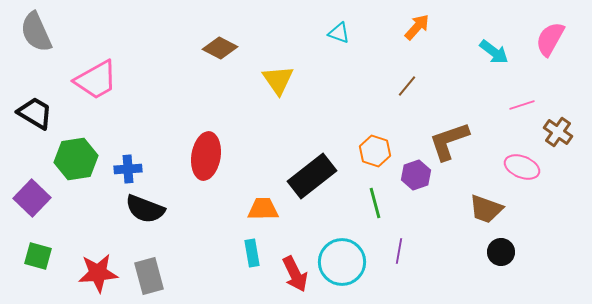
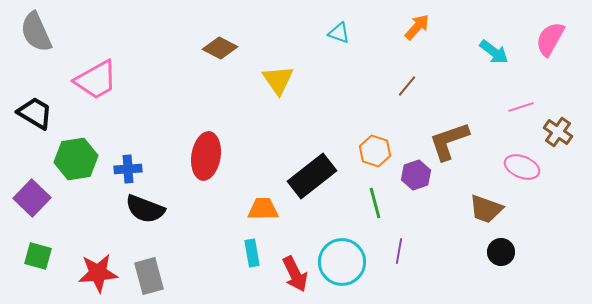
pink line: moved 1 px left, 2 px down
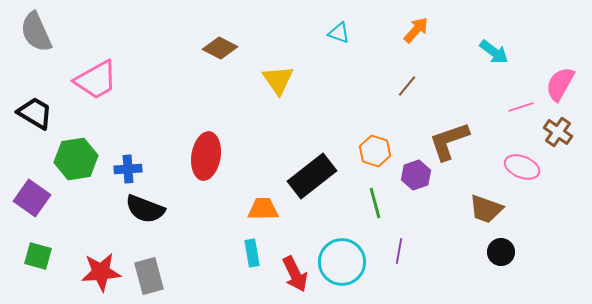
orange arrow: moved 1 px left, 3 px down
pink semicircle: moved 10 px right, 45 px down
purple square: rotated 9 degrees counterclockwise
red star: moved 3 px right, 1 px up
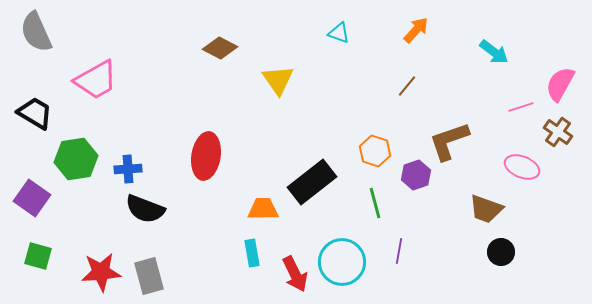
black rectangle: moved 6 px down
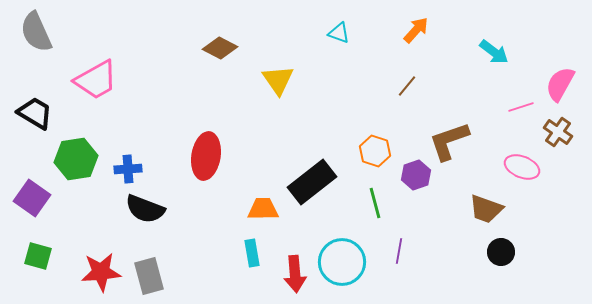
red arrow: rotated 21 degrees clockwise
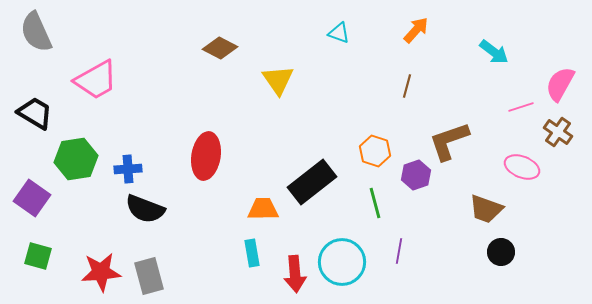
brown line: rotated 25 degrees counterclockwise
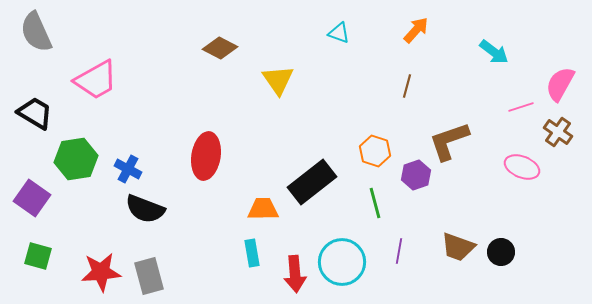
blue cross: rotated 32 degrees clockwise
brown trapezoid: moved 28 px left, 38 px down
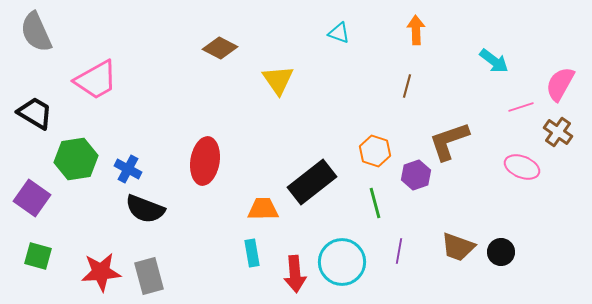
orange arrow: rotated 44 degrees counterclockwise
cyan arrow: moved 9 px down
red ellipse: moved 1 px left, 5 px down
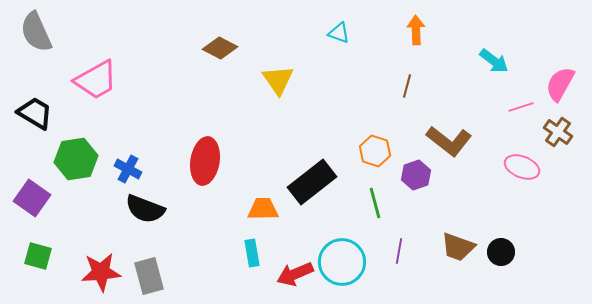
brown L-shape: rotated 123 degrees counterclockwise
red arrow: rotated 72 degrees clockwise
